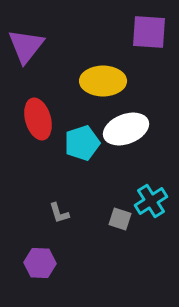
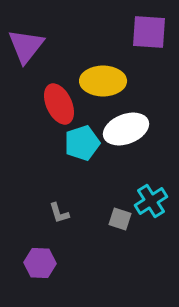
red ellipse: moved 21 px right, 15 px up; rotated 9 degrees counterclockwise
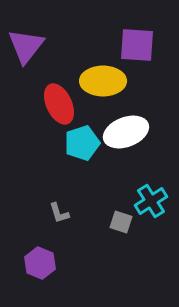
purple square: moved 12 px left, 13 px down
white ellipse: moved 3 px down
gray square: moved 1 px right, 3 px down
purple hexagon: rotated 20 degrees clockwise
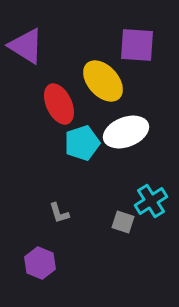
purple triangle: rotated 36 degrees counterclockwise
yellow ellipse: rotated 48 degrees clockwise
gray square: moved 2 px right
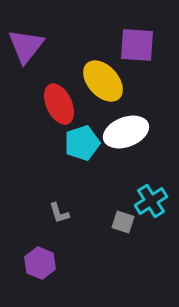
purple triangle: rotated 36 degrees clockwise
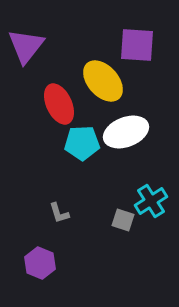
cyan pentagon: rotated 16 degrees clockwise
gray square: moved 2 px up
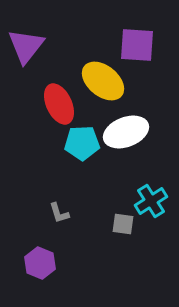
yellow ellipse: rotated 9 degrees counterclockwise
gray square: moved 4 px down; rotated 10 degrees counterclockwise
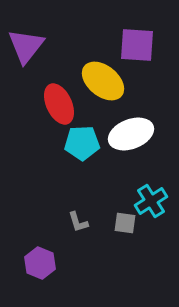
white ellipse: moved 5 px right, 2 px down
gray L-shape: moved 19 px right, 9 px down
gray square: moved 2 px right, 1 px up
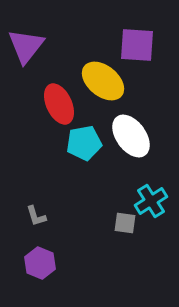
white ellipse: moved 2 px down; rotated 75 degrees clockwise
cyan pentagon: moved 2 px right; rotated 8 degrees counterclockwise
gray L-shape: moved 42 px left, 6 px up
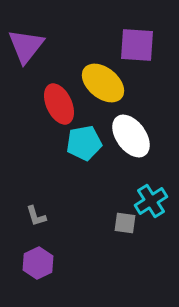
yellow ellipse: moved 2 px down
purple hexagon: moved 2 px left; rotated 12 degrees clockwise
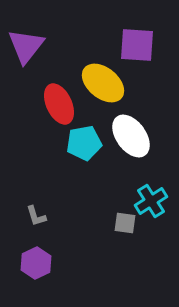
purple hexagon: moved 2 px left
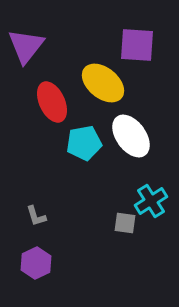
red ellipse: moved 7 px left, 2 px up
